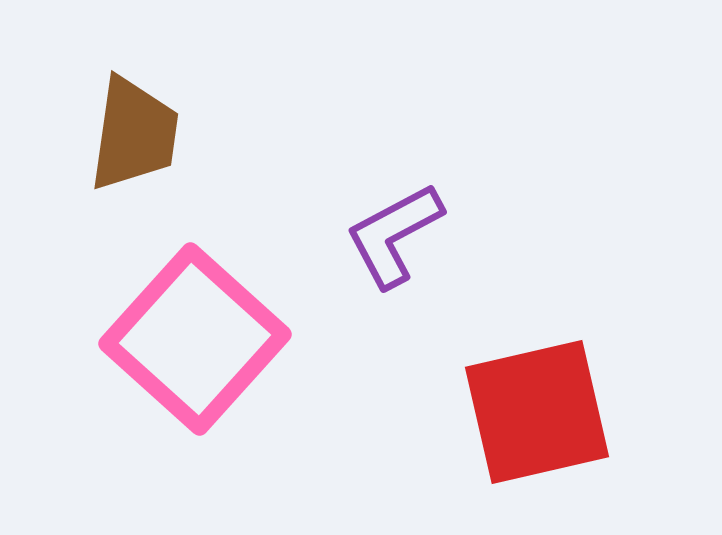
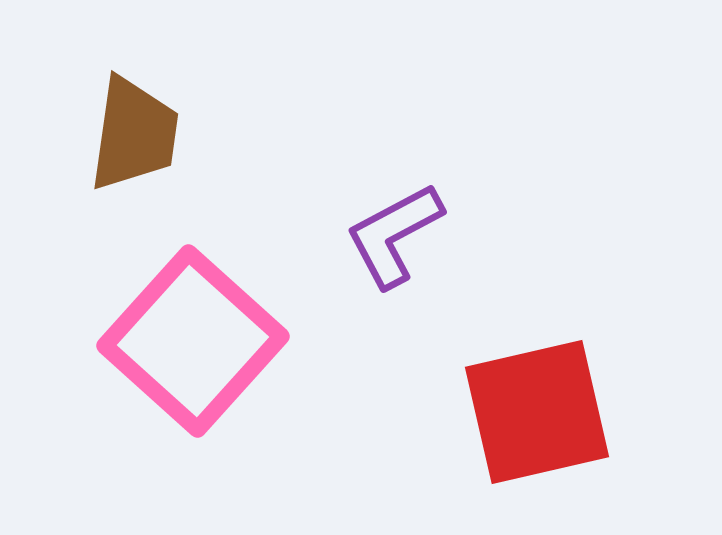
pink square: moved 2 px left, 2 px down
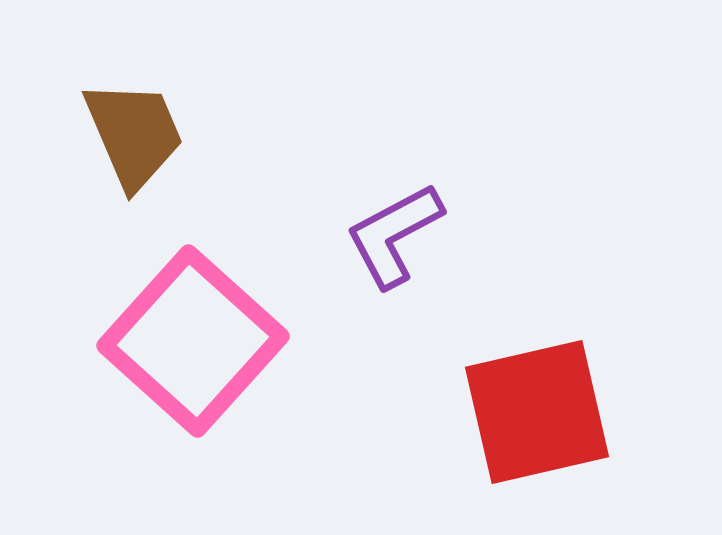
brown trapezoid: rotated 31 degrees counterclockwise
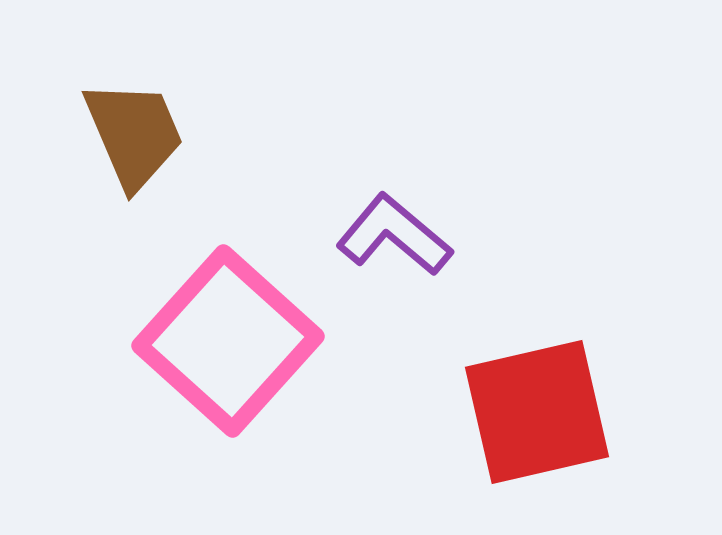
purple L-shape: rotated 68 degrees clockwise
pink square: moved 35 px right
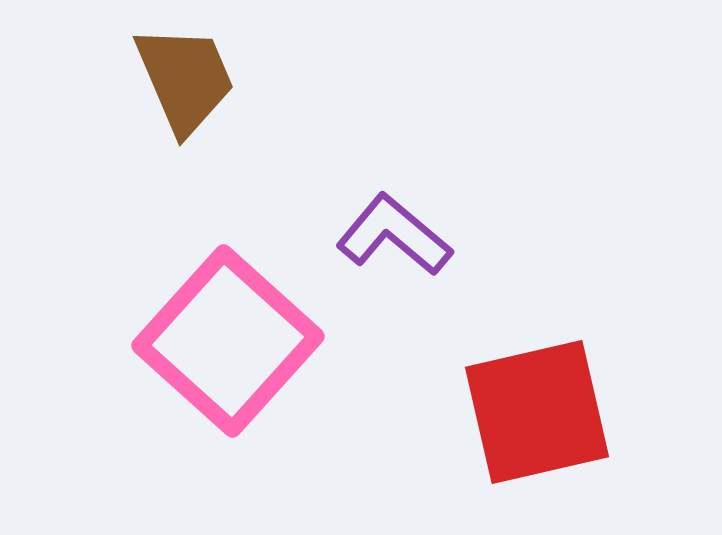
brown trapezoid: moved 51 px right, 55 px up
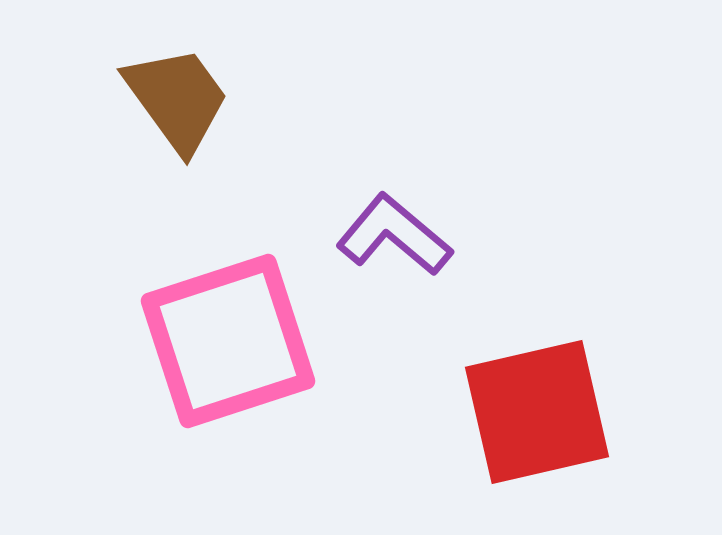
brown trapezoid: moved 8 px left, 20 px down; rotated 13 degrees counterclockwise
pink square: rotated 30 degrees clockwise
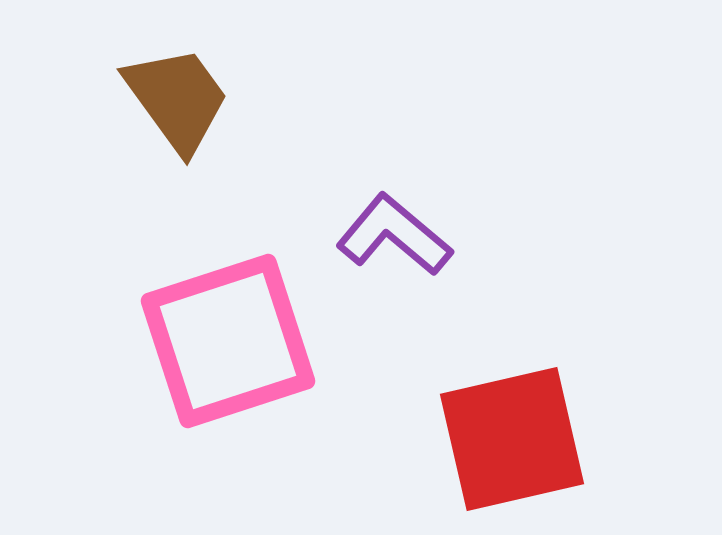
red square: moved 25 px left, 27 px down
